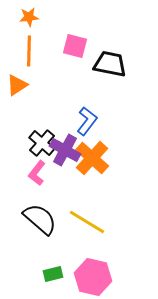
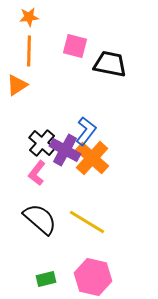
blue L-shape: moved 1 px left, 10 px down
green rectangle: moved 7 px left, 5 px down
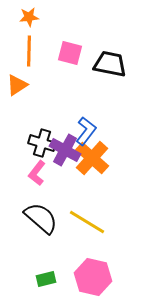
pink square: moved 5 px left, 7 px down
black cross: rotated 24 degrees counterclockwise
black semicircle: moved 1 px right, 1 px up
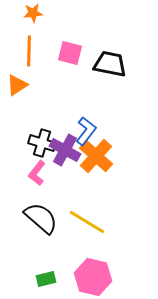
orange star: moved 4 px right, 4 px up
orange cross: moved 4 px right, 2 px up
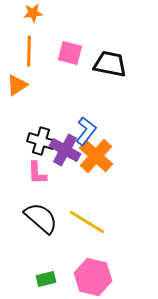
black cross: moved 1 px left, 2 px up
pink L-shape: rotated 40 degrees counterclockwise
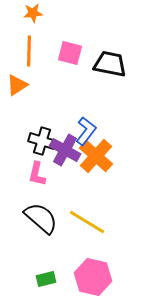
black cross: moved 1 px right
pink L-shape: moved 1 px down; rotated 15 degrees clockwise
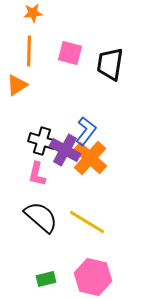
black trapezoid: rotated 92 degrees counterclockwise
orange cross: moved 6 px left, 2 px down
black semicircle: moved 1 px up
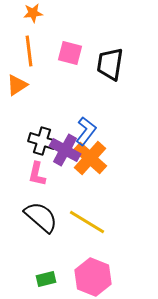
orange line: rotated 8 degrees counterclockwise
pink hexagon: rotated 9 degrees clockwise
